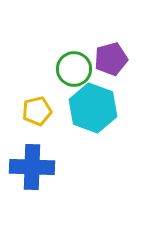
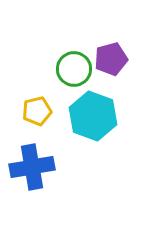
cyan hexagon: moved 8 px down
blue cross: rotated 12 degrees counterclockwise
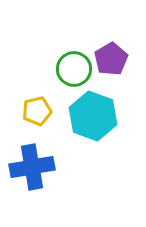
purple pentagon: rotated 16 degrees counterclockwise
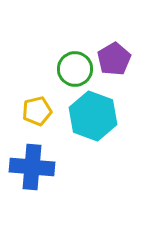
purple pentagon: moved 3 px right
green circle: moved 1 px right
blue cross: rotated 15 degrees clockwise
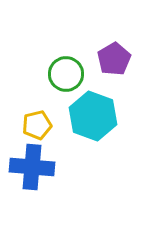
green circle: moved 9 px left, 5 px down
yellow pentagon: moved 14 px down
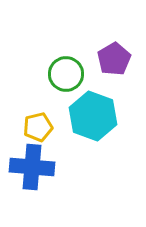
yellow pentagon: moved 1 px right, 2 px down
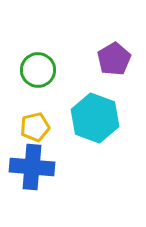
green circle: moved 28 px left, 4 px up
cyan hexagon: moved 2 px right, 2 px down
yellow pentagon: moved 3 px left
